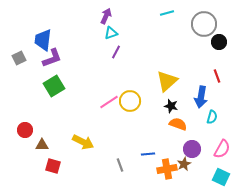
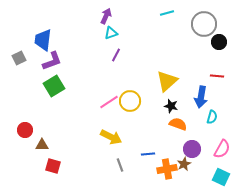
purple line: moved 3 px down
purple L-shape: moved 3 px down
red line: rotated 64 degrees counterclockwise
yellow arrow: moved 28 px right, 5 px up
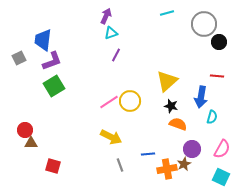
brown triangle: moved 11 px left, 2 px up
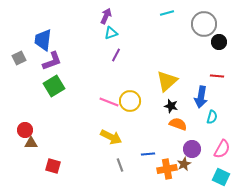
pink line: rotated 54 degrees clockwise
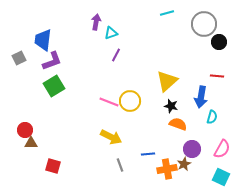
purple arrow: moved 10 px left, 6 px down; rotated 14 degrees counterclockwise
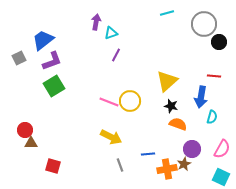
blue trapezoid: rotated 45 degrees clockwise
red line: moved 3 px left
